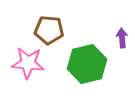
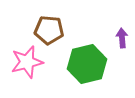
pink star: moved 1 px left, 1 px up; rotated 20 degrees counterclockwise
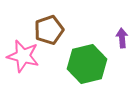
brown pentagon: rotated 24 degrees counterclockwise
pink star: moved 4 px left, 6 px up; rotated 28 degrees clockwise
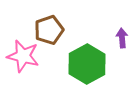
green hexagon: rotated 15 degrees counterclockwise
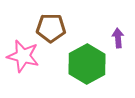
brown pentagon: moved 2 px right, 2 px up; rotated 20 degrees clockwise
purple arrow: moved 4 px left
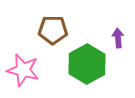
brown pentagon: moved 2 px right, 2 px down
pink star: moved 14 px down
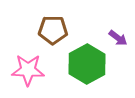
purple arrow: rotated 132 degrees clockwise
pink star: moved 5 px right; rotated 12 degrees counterclockwise
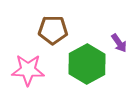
purple arrow: moved 1 px right, 5 px down; rotated 18 degrees clockwise
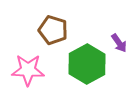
brown pentagon: rotated 16 degrees clockwise
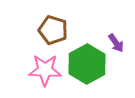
purple arrow: moved 3 px left
pink star: moved 17 px right
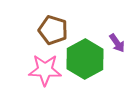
purple arrow: moved 1 px right
green hexagon: moved 2 px left, 5 px up
